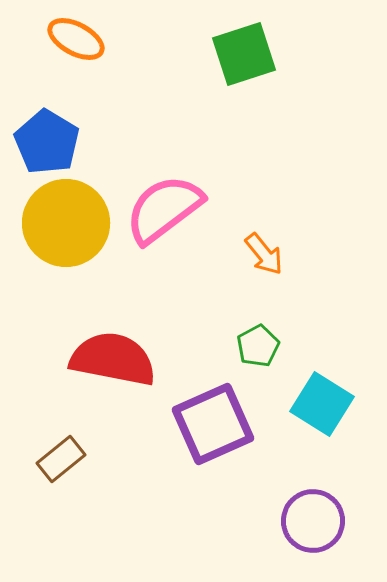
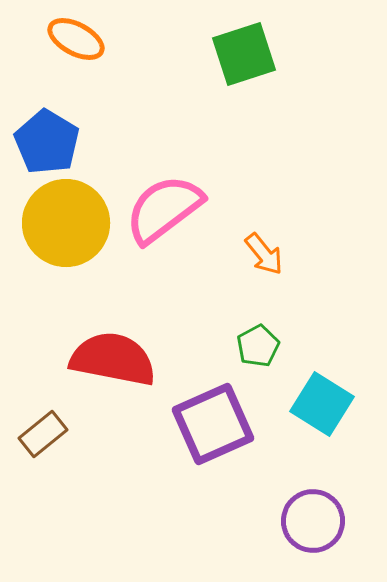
brown rectangle: moved 18 px left, 25 px up
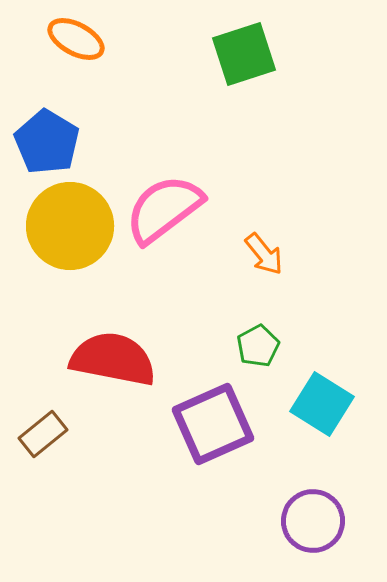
yellow circle: moved 4 px right, 3 px down
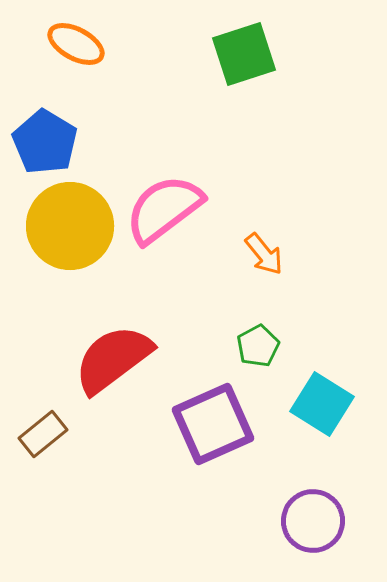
orange ellipse: moved 5 px down
blue pentagon: moved 2 px left
red semicircle: rotated 48 degrees counterclockwise
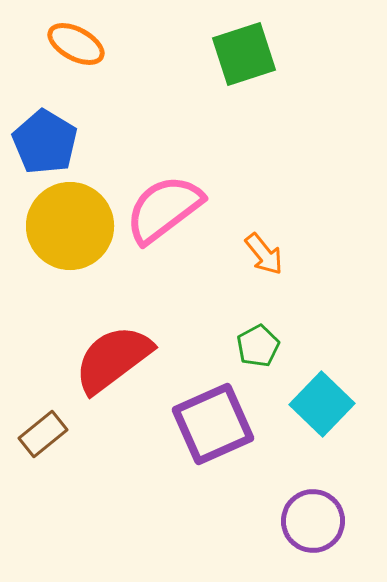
cyan square: rotated 12 degrees clockwise
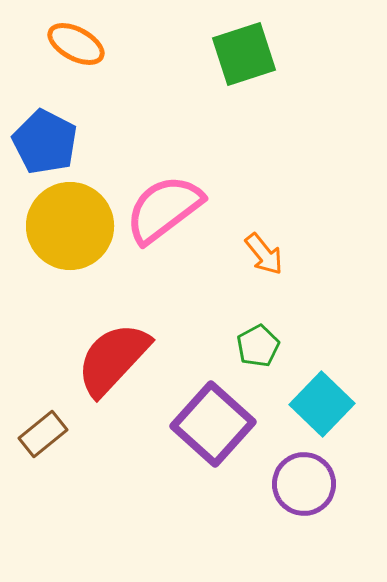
blue pentagon: rotated 4 degrees counterclockwise
red semicircle: rotated 10 degrees counterclockwise
purple square: rotated 24 degrees counterclockwise
purple circle: moved 9 px left, 37 px up
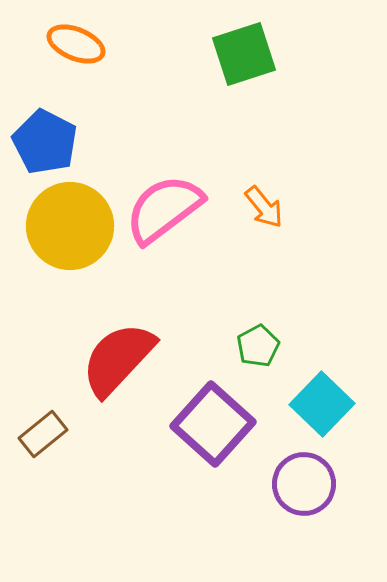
orange ellipse: rotated 6 degrees counterclockwise
orange arrow: moved 47 px up
red semicircle: moved 5 px right
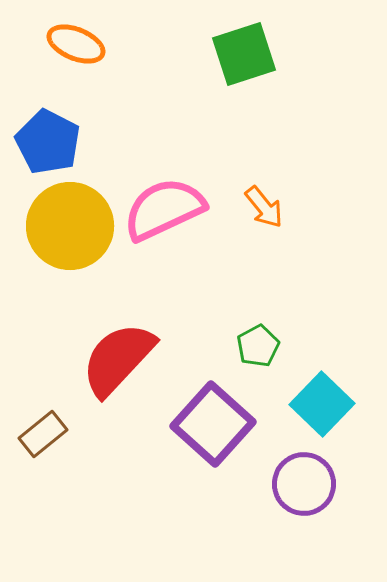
blue pentagon: moved 3 px right
pink semicircle: rotated 12 degrees clockwise
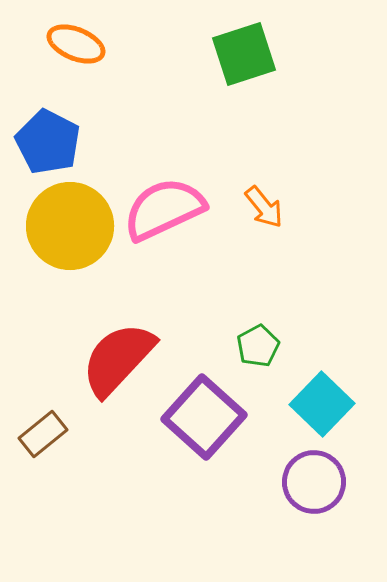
purple square: moved 9 px left, 7 px up
purple circle: moved 10 px right, 2 px up
